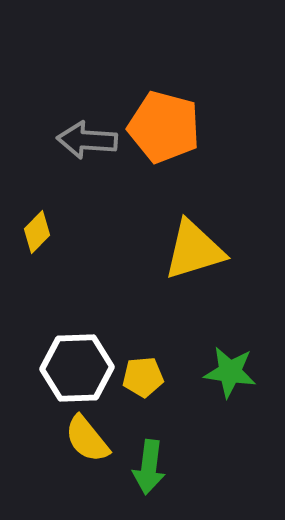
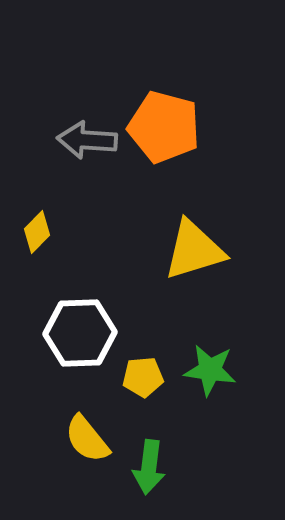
white hexagon: moved 3 px right, 35 px up
green star: moved 20 px left, 2 px up
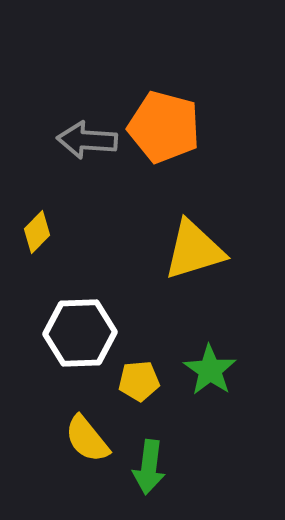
green star: rotated 26 degrees clockwise
yellow pentagon: moved 4 px left, 4 px down
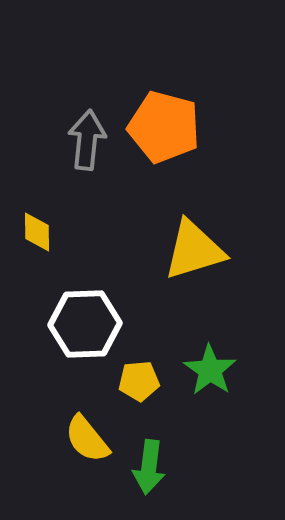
gray arrow: rotated 92 degrees clockwise
yellow diamond: rotated 45 degrees counterclockwise
white hexagon: moved 5 px right, 9 px up
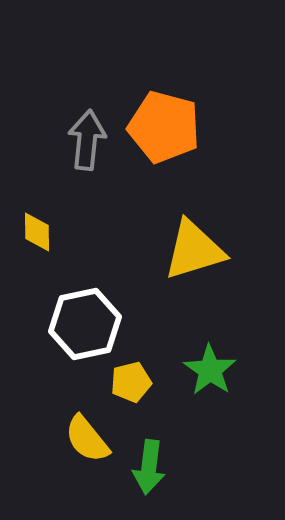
white hexagon: rotated 10 degrees counterclockwise
yellow pentagon: moved 8 px left, 1 px down; rotated 9 degrees counterclockwise
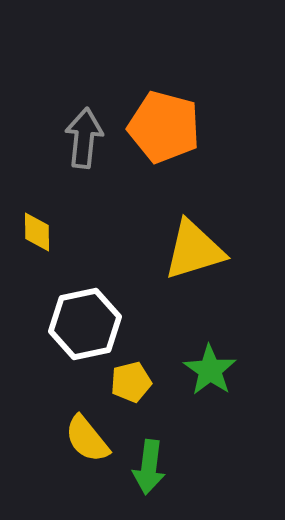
gray arrow: moved 3 px left, 2 px up
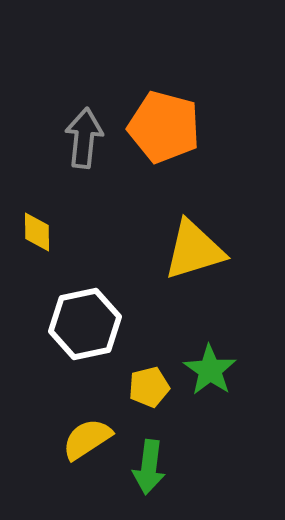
yellow pentagon: moved 18 px right, 5 px down
yellow semicircle: rotated 96 degrees clockwise
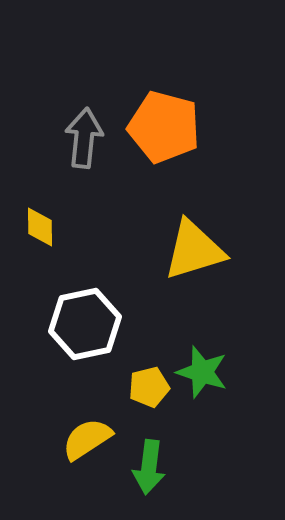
yellow diamond: moved 3 px right, 5 px up
green star: moved 8 px left, 2 px down; rotated 16 degrees counterclockwise
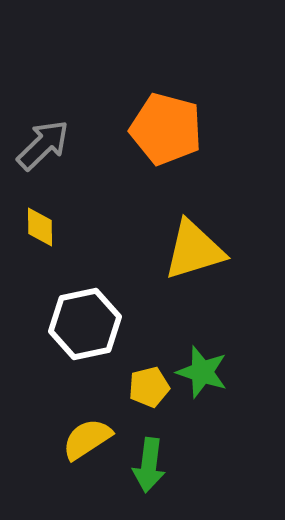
orange pentagon: moved 2 px right, 2 px down
gray arrow: moved 41 px left, 7 px down; rotated 40 degrees clockwise
green arrow: moved 2 px up
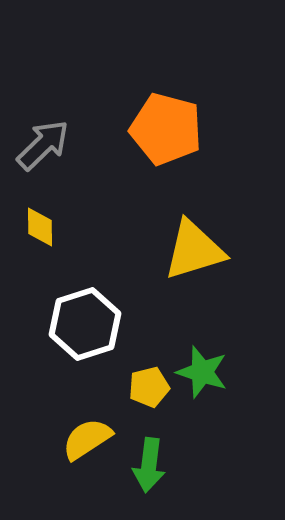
white hexagon: rotated 6 degrees counterclockwise
